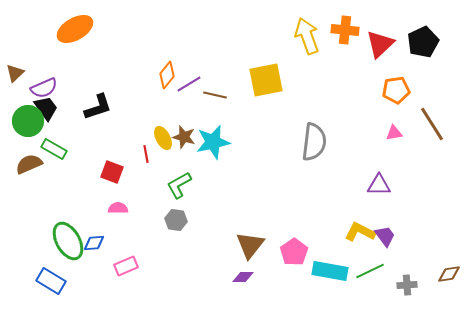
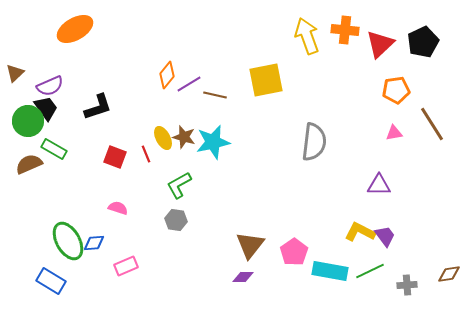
purple semicircle at (44, 88): moved 6 px right, 2 px up
red line at (146, 154): rotated 12 degrees counterclockwise
red square at (112, 172): moved 3 px right, 15 px up
pink semicircle at (118, 208): rotated 18 degrees clockwise
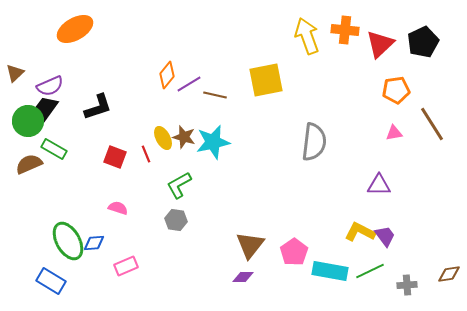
black trapezoid at (46, 108): rotated 108 degrees counterclockwise
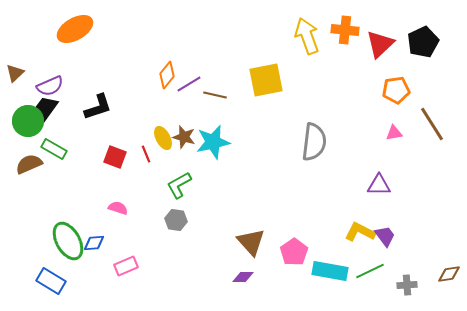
brown triangle at (250, 245): moved 1 px right, 3 px up; rotated 20 degrees counterclockwise
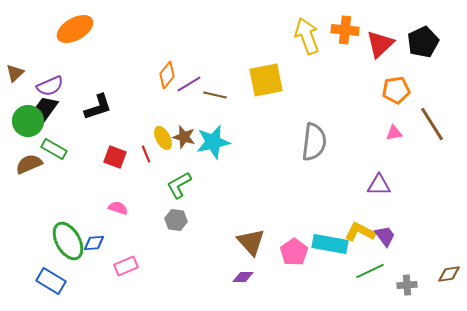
cyan rectangle at (330, 271): moved 27 px up
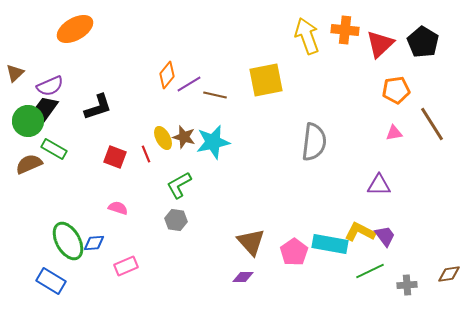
black pentagon at (423, 42): rotated 16 degrees counterclockwise
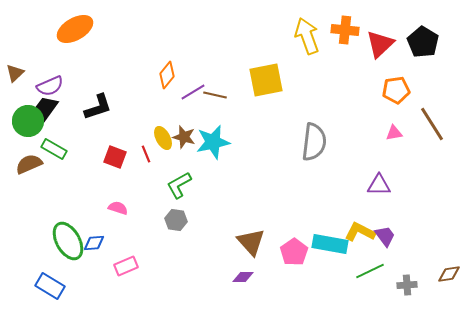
purple line at (189, 84): moved 4 px right, 8 px down
blue rectangle at (51, 281): moved 1 px left, 5 px down
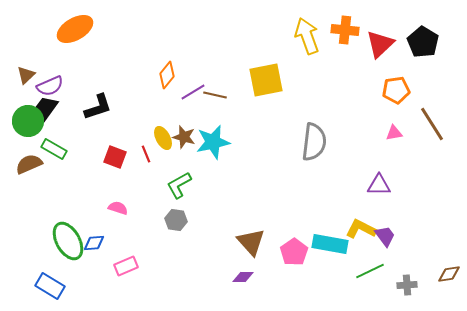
brown triangle at (15, 73): moved 11 px right, 2 px down
yellow L-shape at (360, 232): moved 1 px right, 3 px up
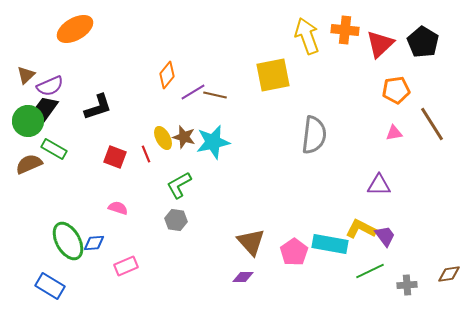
yellow square at (266, 80): moved 7 px right, 5 px up
gray semicircle at (314, 142): moved 7 px up
